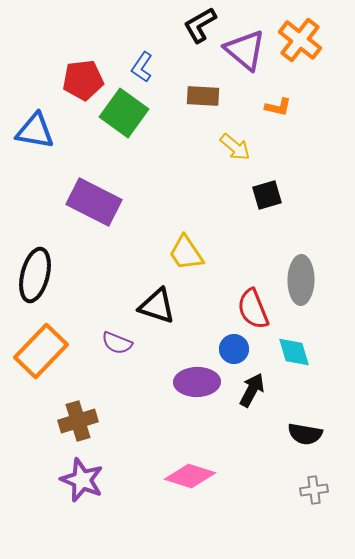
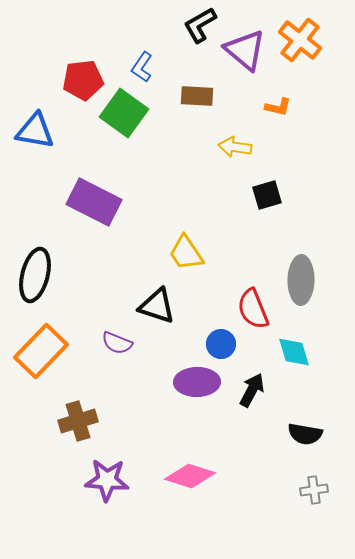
brown rectangle: moved 6 px left
yellow arrow: rotated 148 degrees clockwise
blue circle: moved 13 px left, 5 px up
purple star: moved 25 px right; rotated 18 degrees counterclockwise
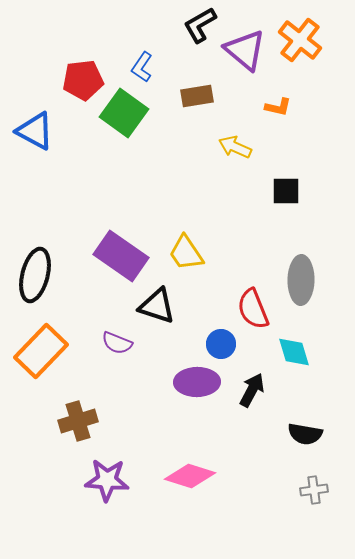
brown rectangle: rotated 12 degrees counterclockwise
blue triangle: rotated 18 degrees clockwise
yellow arrow: rotated 16 degrees clockwise
black square: moved 19 px right, 4 px up; rotated 16 degrees clockwise
purple rectangle: moved 27 px right, 54 px down; rotated 8 degrees clockwise
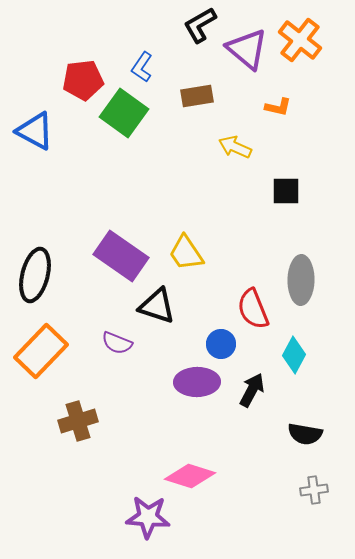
purple triangle: moved 2 px right, 1 px up
cyan diamond: moved 3 px down; rotated 45 degrees clockwise
purple star: moved 41 px right, 37 px down
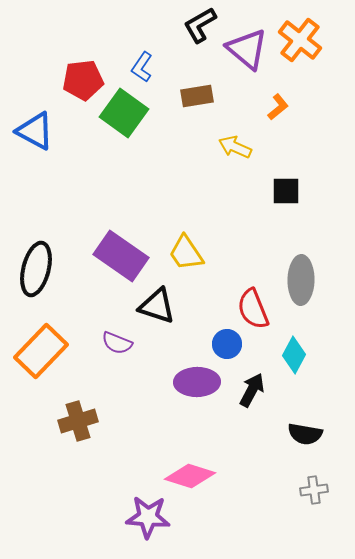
orange L-shape: rotated 52 degrees counterclockwise
black ellipse: moved 1 px right, 6 px up
blue circle: moved 6 px right
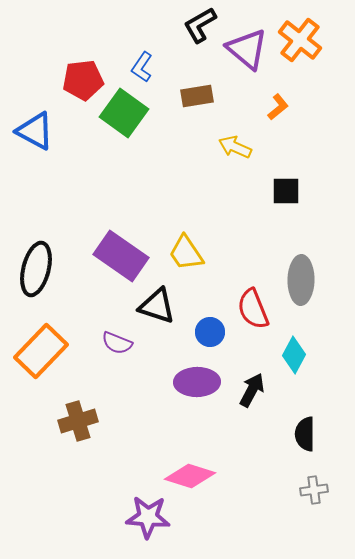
blue circle: moved 17 px left, 12 px up
black semicircle: rotated 80 degrees clockwise
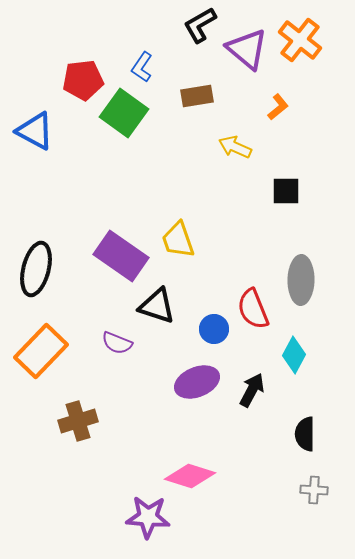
yellow trapezoid: moved 8 px left, 13 px up; rotated 15 degrees clockwise
blue circle: moved 4 px right, 3 px up
purple ellipse: rotated 21 degrees counterclockwise
gray cross: rotated 12 degrees clockwise
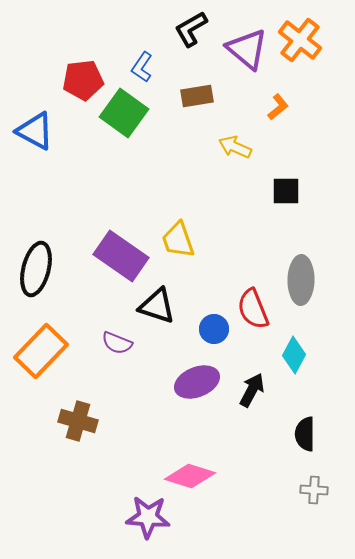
black L-shape: moved 9 px left, 4 px down
brown cross: rotated 33 degrees clockwise
